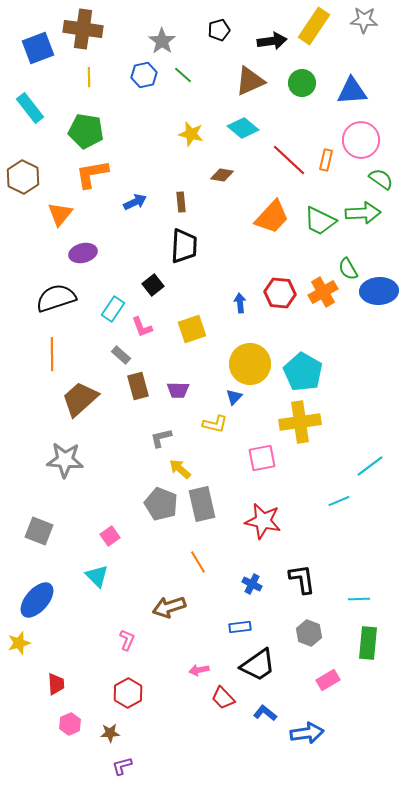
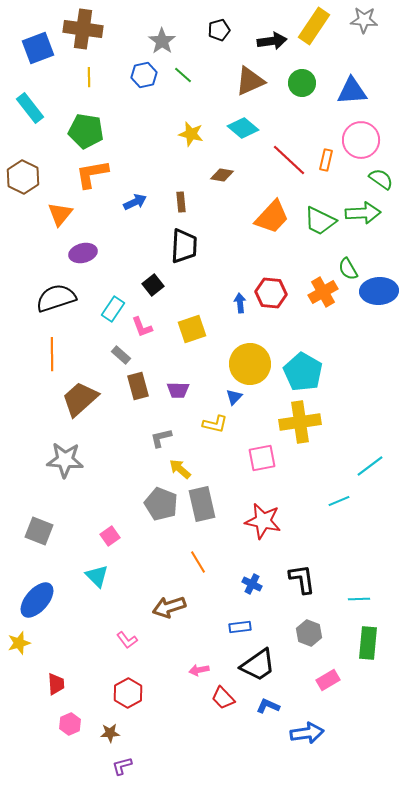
red hexagon at (280, 293): moved 9 px left
pink L-shape at (127, 640): rotated 120 degrees clockwise
blue L-shape at (265, 713): moved 3 px right, 7 px up; rotated 15 degrees counterclockwise
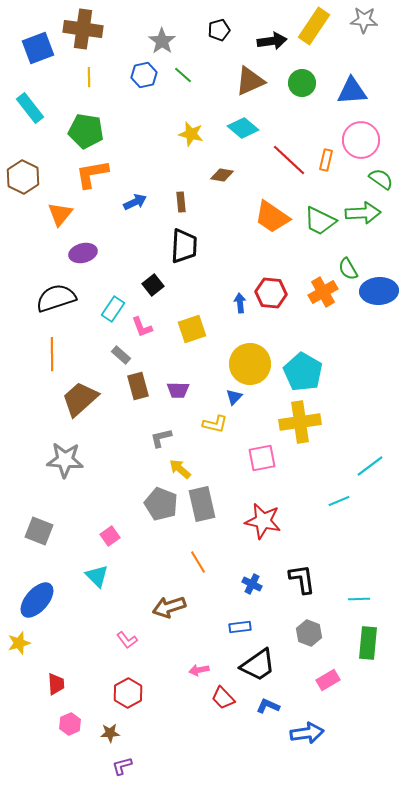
orange trapezoid at (272, 217): rotated 81 degrees clockwise
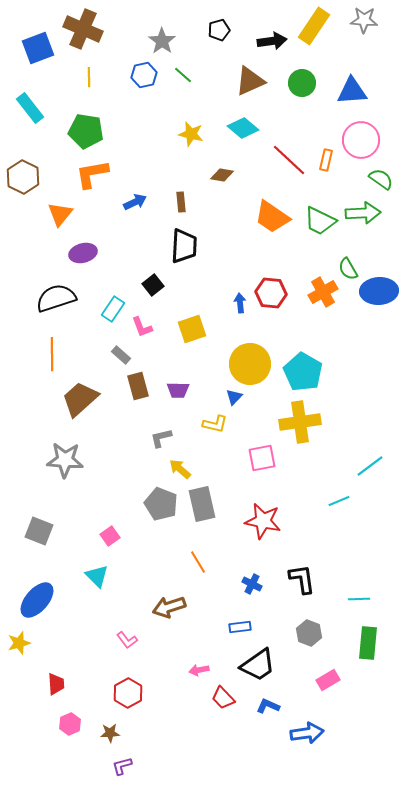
brown cross at (83, 29): rotated 15 degrees clockwise
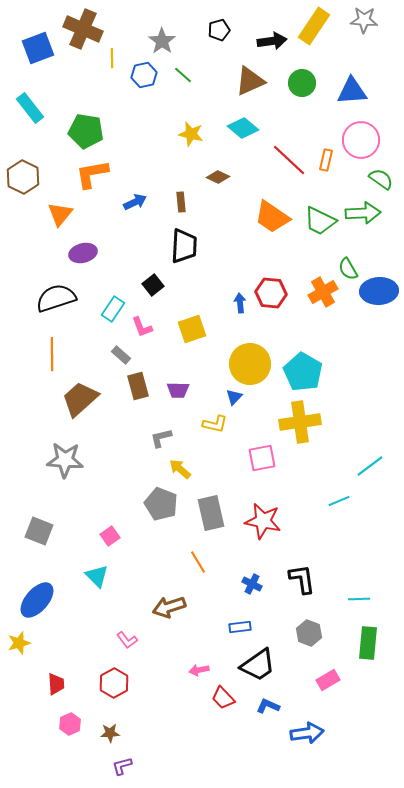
yellow line at (89, 77): moved 23 px right, 19 px up
brown diamond at (222, 175): moved 4 px left, 2 px down; rotated 15 degrees clockwise
gray rectangle at (202, 504): moved 9 px right, 9 px down
red hexagon at (128, 693): moved 14 px left, 10 px up
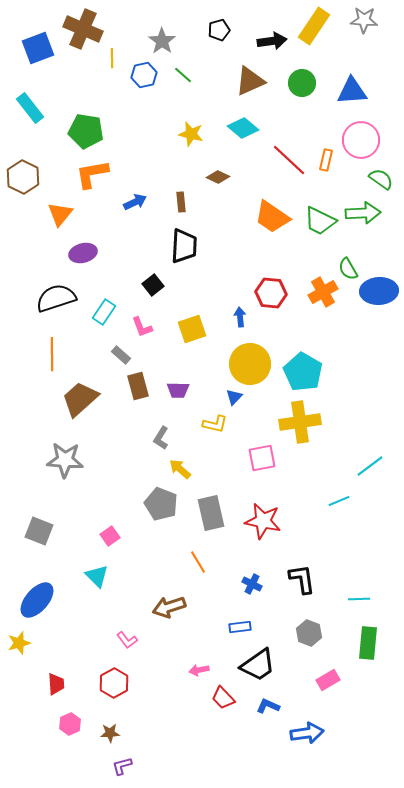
blue arrow at (240, 303): moved 14 px down
cyan rectangle at (113, 309): moved 9 px left, 3 px down
gray L-shape at (161, 438): rotated 45 degrees counterclockwise
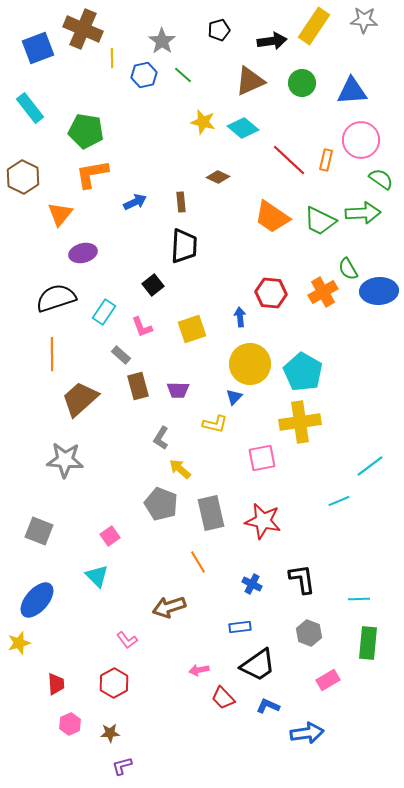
yellow star at (191, 134): moved 12 px right, 12 px up
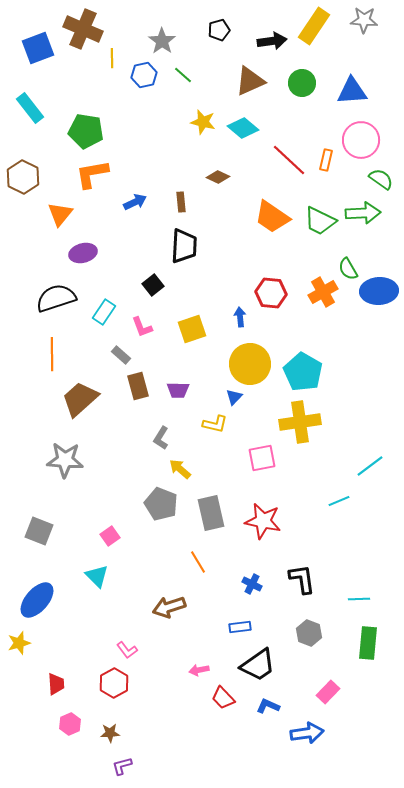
pink L-shape at (127, 640): moved 10 px down
pink rectangle at (328, 680): moved 12 px down; rotated 15 degrees counterclockwise
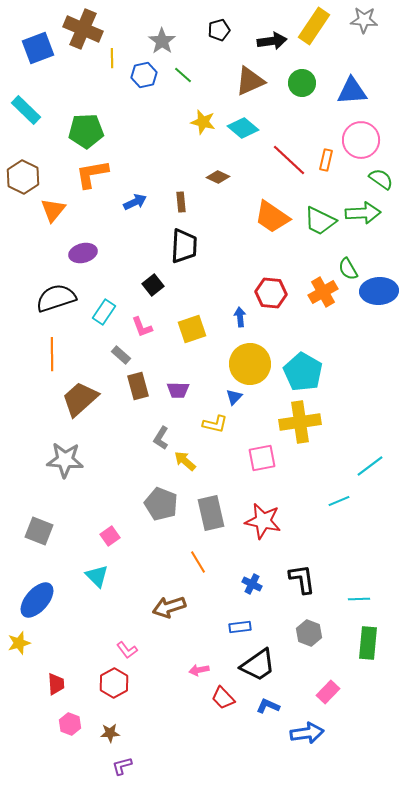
cyan rectangle at (30, 108): moved 4 px left, 2 px down; rotated 8 degrees counterclockwise
green pentagon at (86, 131): rotated 12 degrees counterclockwise
orange triangle at (60, 214): moved 7 px left, 4 px up
yellow arrow at (180, 469): moved 5 px right, 8 px up
pink hexagon at (70, 724): rotated 15 degrees counterclockwise
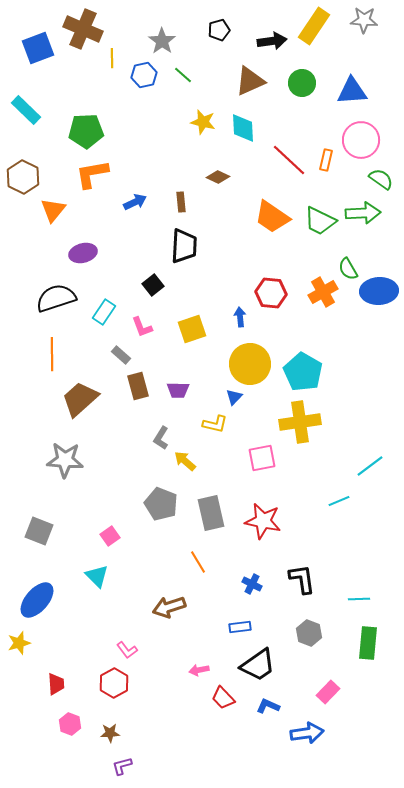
cyan diamond at (243, 128): rotated 48 degrees clockwise
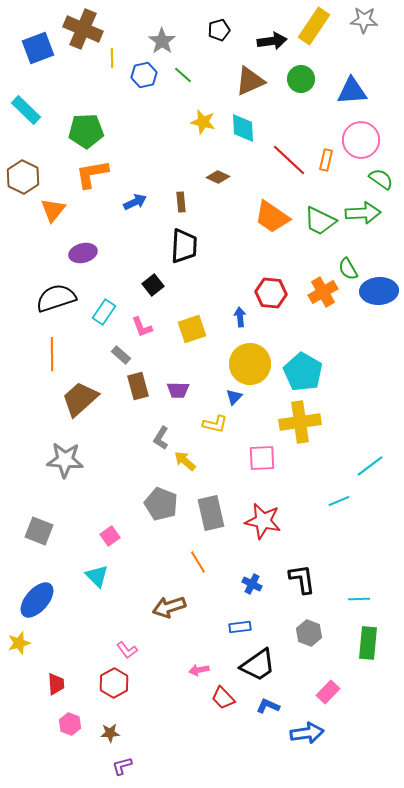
green circle at (302, 83): moved 1 px left, 4 px up
pink square at (262, 458): rotated 8 degrees clockwise
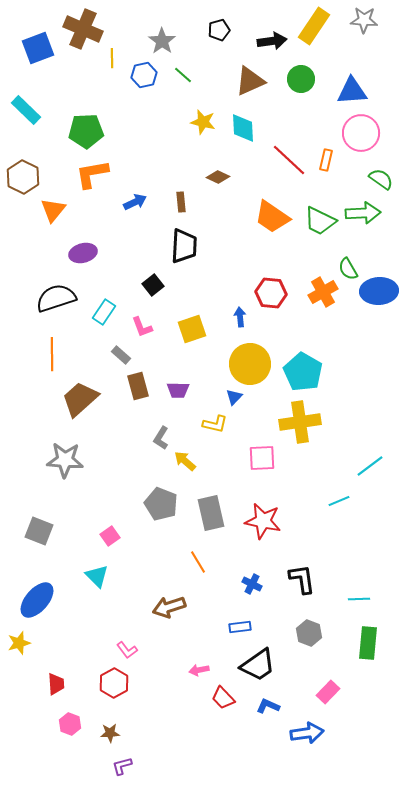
pink circle at (361, 140): moved 7 px up
